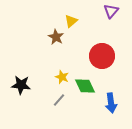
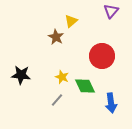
black star: moved 10 px up
gray line: moved 2 px left
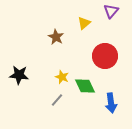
yellow triangle: moved 13 px right, 2 px down
red circle: moved 3 px right
black star: moved 2 px left
